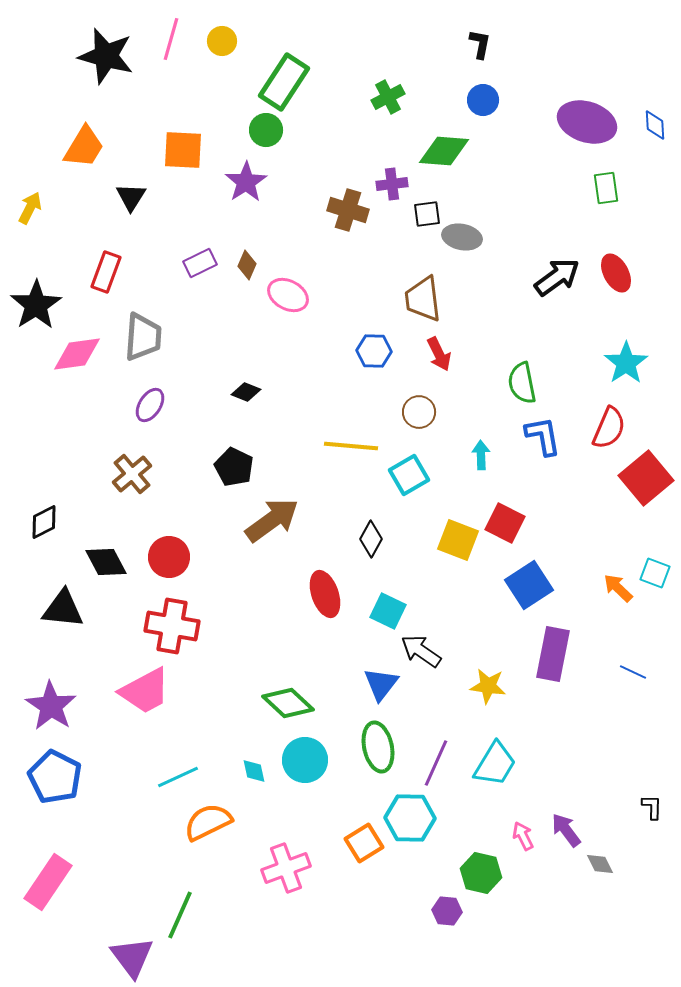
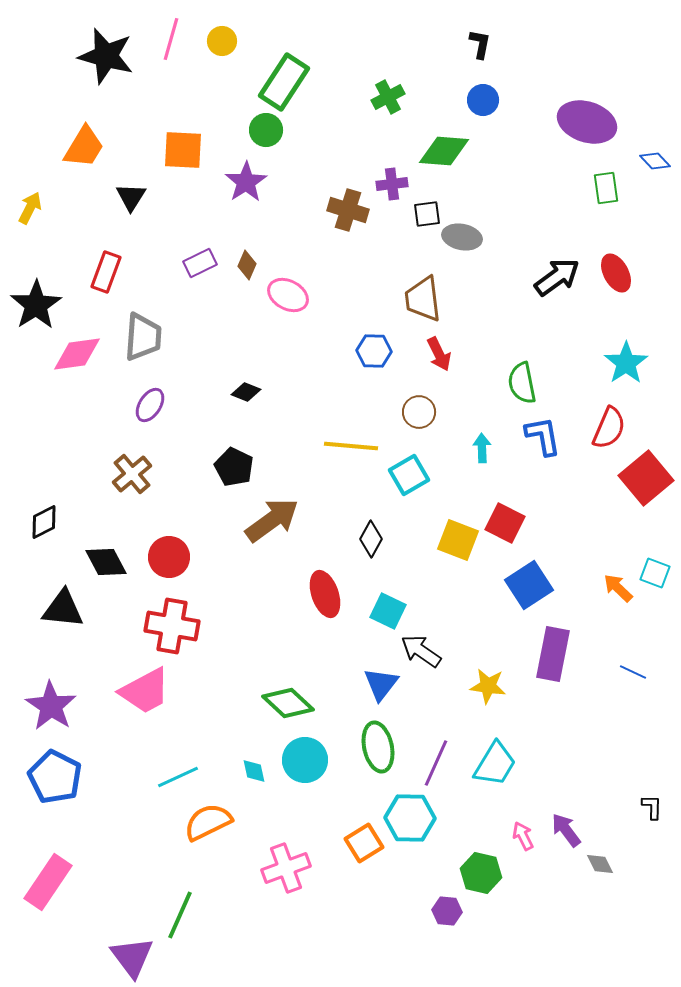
blue diamond at (655, 125): moved 36 px down; rotated 40 degrees counterclockwise
cyan arrow at (481, 455): moved 1 px right, 7 px up
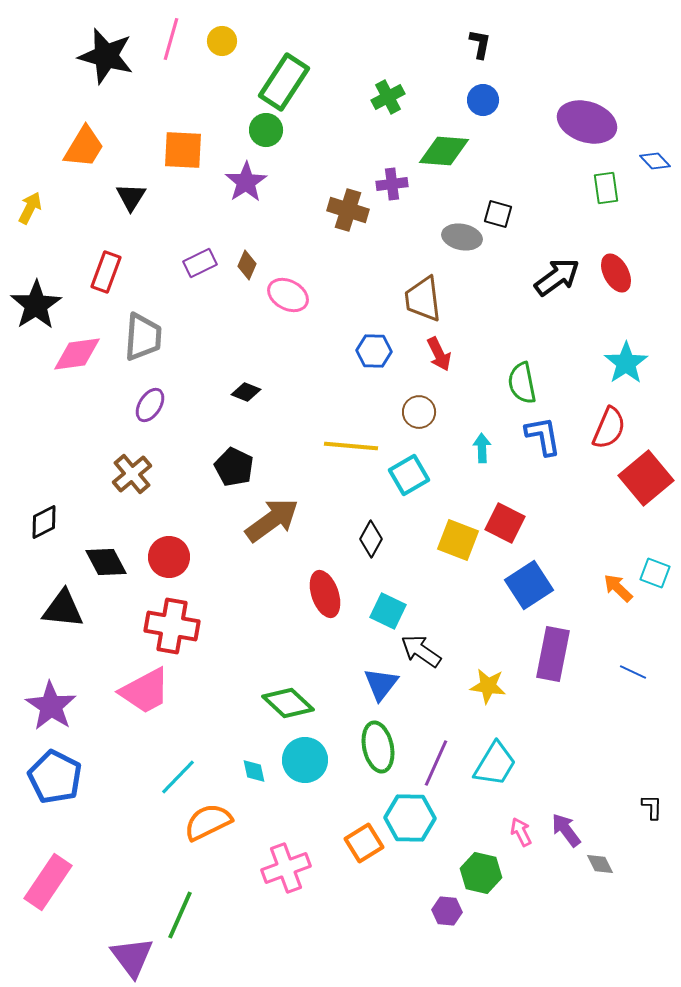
black square at (427, 214): moved 71 px right; rotated 24 degrees clockwise
cyan line at (178, 777): rotated 21 degrees counterclockwise
pink arrow at (523, 836): moved 2 px left, 4 px up
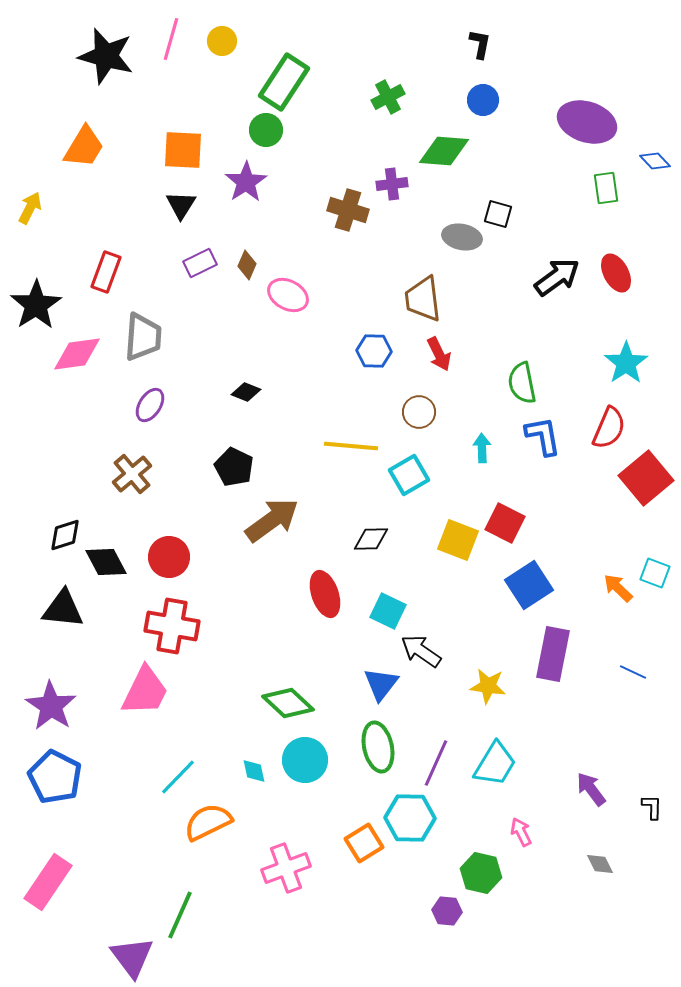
black triangle at (131, 197): moved 50 px right, 8 px down
black diamond at (44, 522): moved 21 px right, 13 px down; rotated 9 degrees clockwise
black diamond at (371, 539): rotated 60 degrees clockwise
pink trapezoid at (145, 691): rotated 36 degrees counterclockwise
purple arrow at (566, 830): moved 25 px right, 41 px up
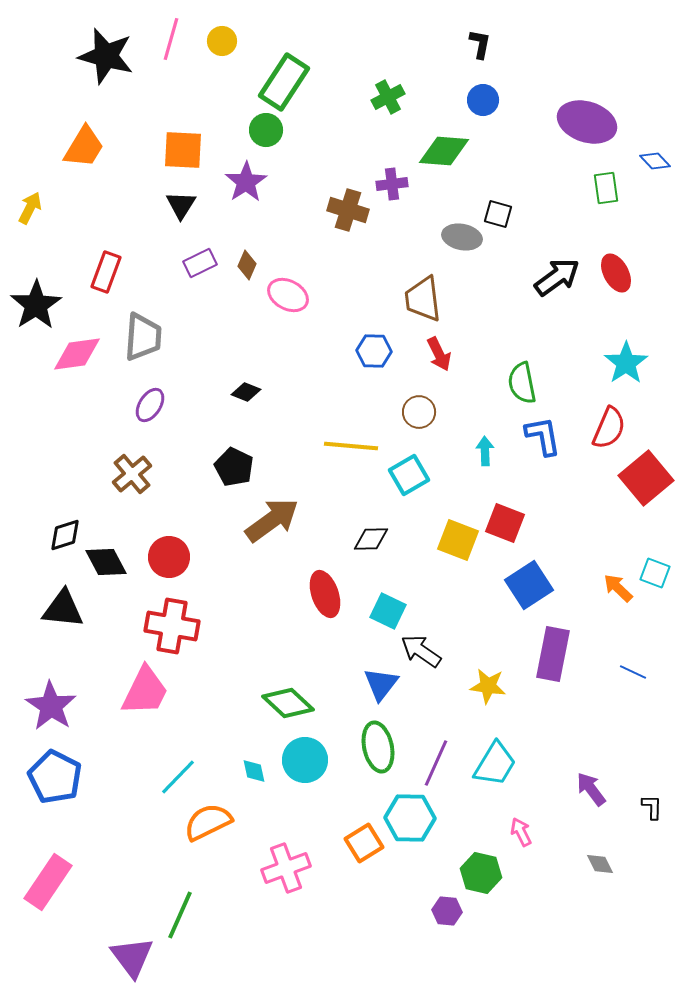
cyan arrow at (482, 448): moved 3 px right, 3 px down
red square at (505, 523): rotated 6 degrees counterclockwise
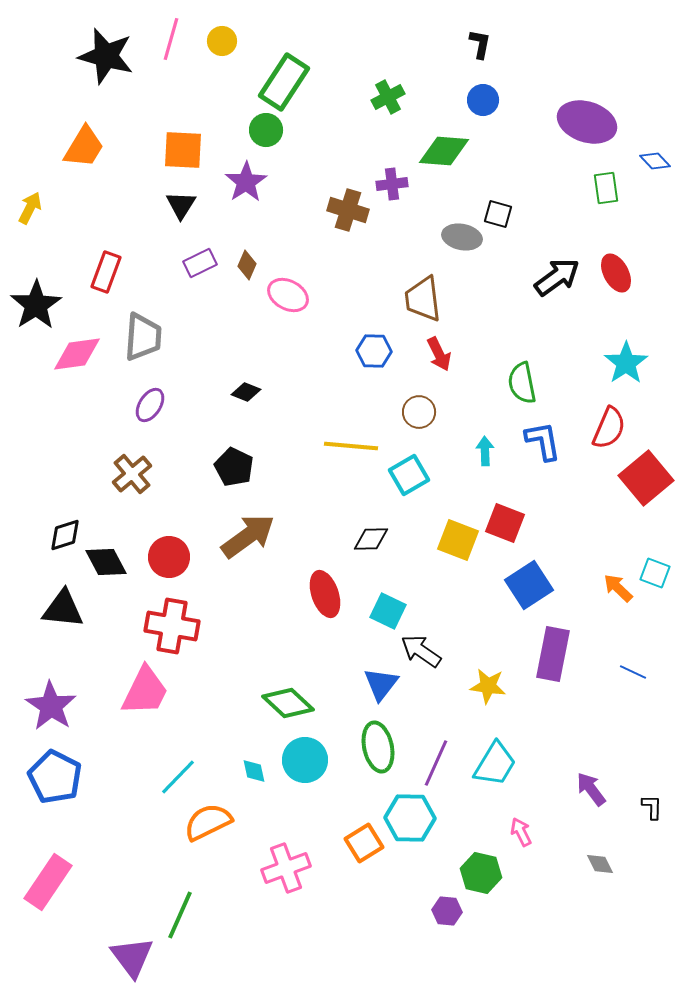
blue L-shape at (543, 436): moved 5 px down
brown arrow at (272, 520): moved 24 px left, 16 px down
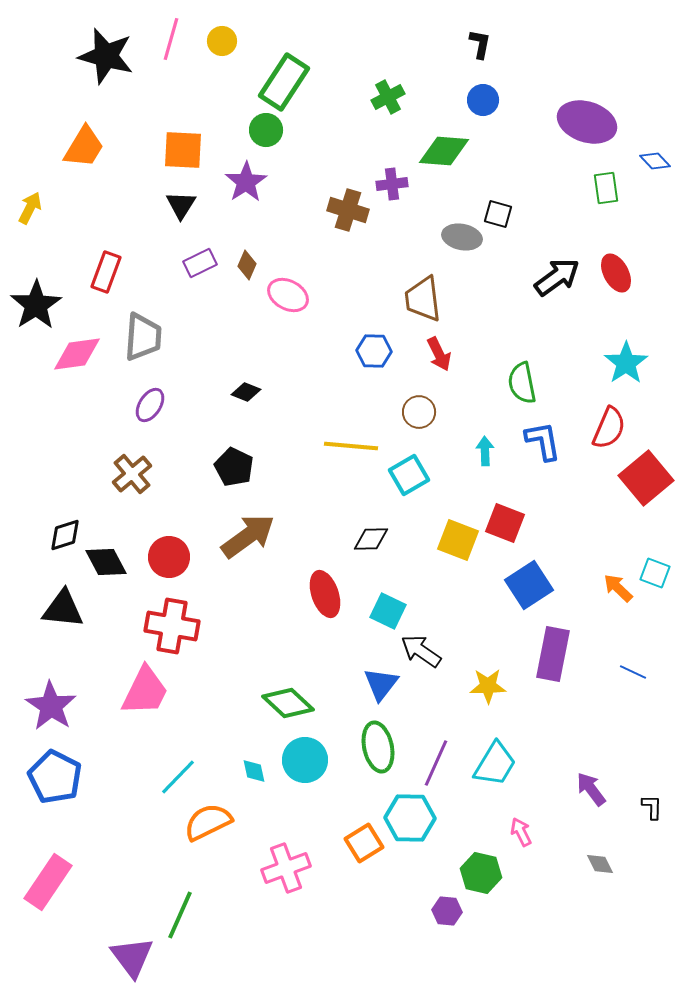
yellow star at (488, 686): rotated 9 degrees counterclockwise
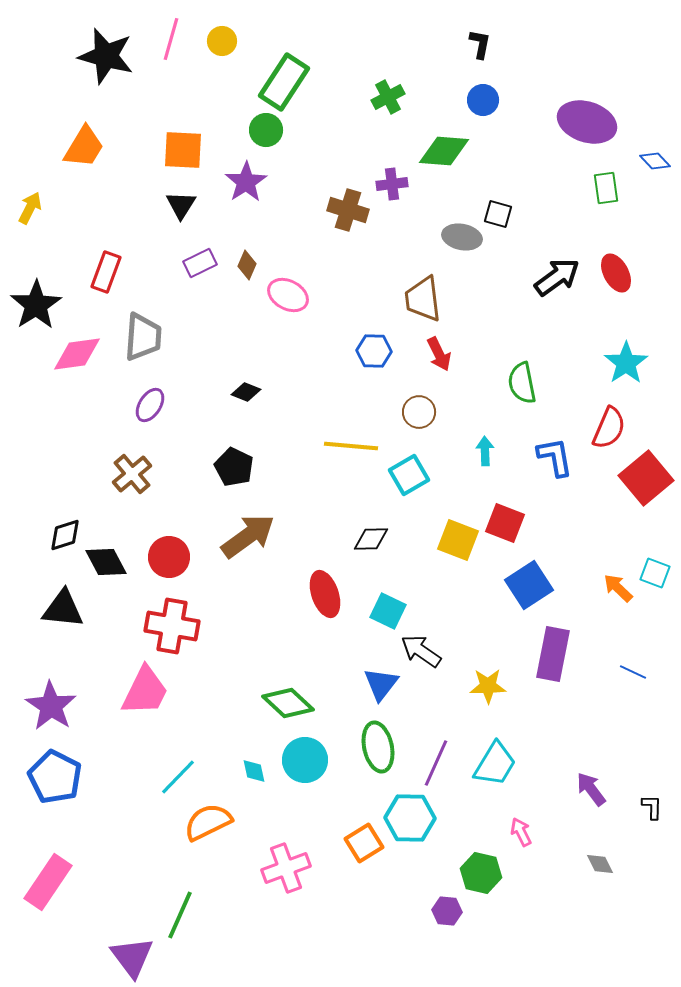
blue L-shape at (543, 441): moved 12 px right, 16 px down
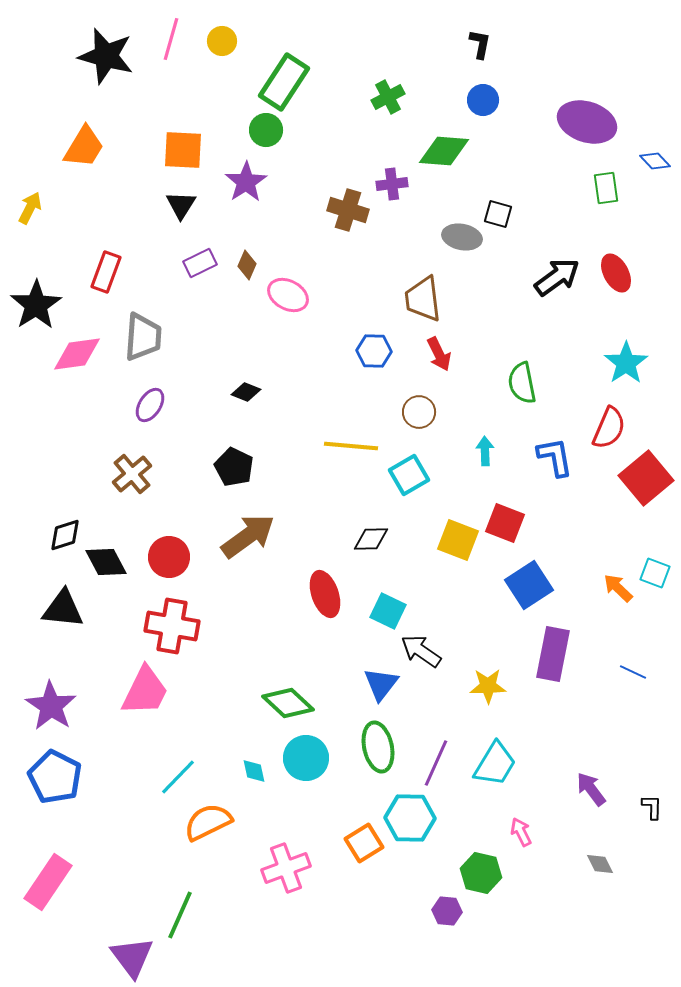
cyan circle at (305, 760): moved 1 px right, 2 px up
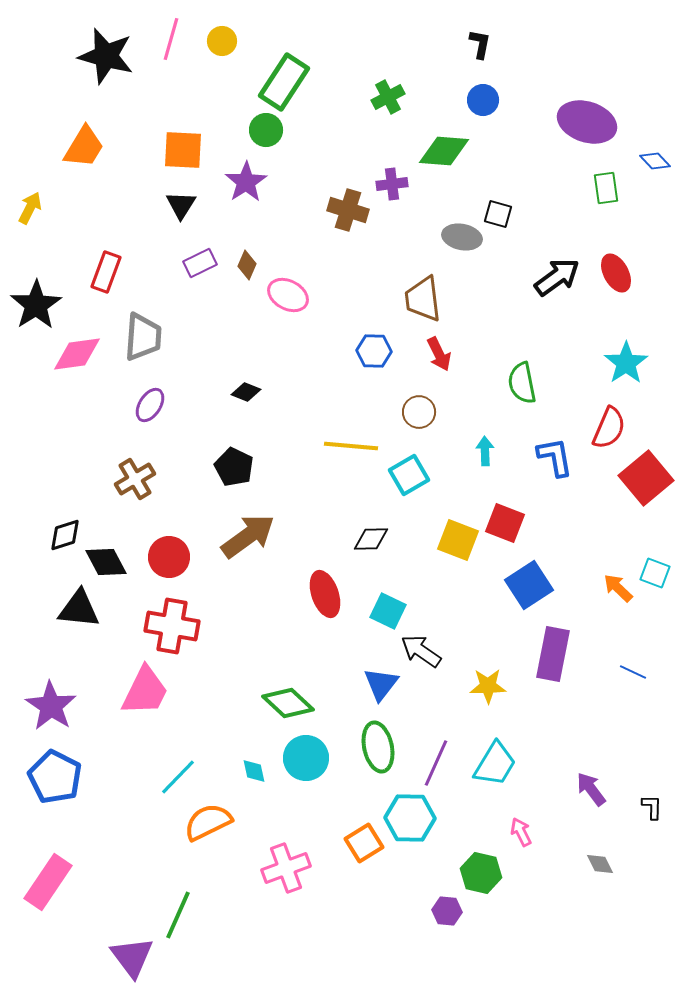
brown cross at (132, 474): moved 3 px right, 5 px down; rotated 9 degrees clockwise
black triangle at (63, 609): moved 16 px right
green line at (180, 915): moved 2 px left
